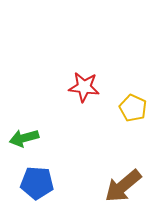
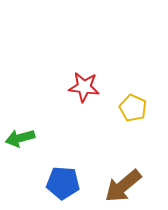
green arrow: moved 4 px left
blue pentagon: moved 26 px right
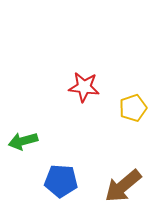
yellow pentagon: rotated 28 degrees clockwise
green arrow: moved 3 px right, 3 px down
blue pentagon: moved 2 px left, 2 px up
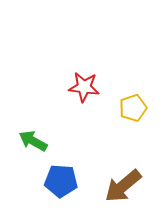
green arrow: moved 10 px right; rotated 44 degrees clockwise
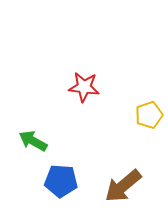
yellow pentagon: moved 16 px right, 7 px down
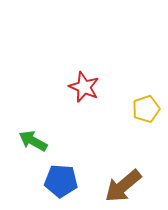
red star: rotated 16 degrees clockwise
yellow pentagon: moved 3 px left, 6 px up
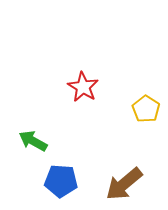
red star: moved 1 px left; rotated 8 degrees clockwise
yellow pentagon: rotated 20 degrees counterclockwise
brown arrow: moved 1 px right, 2 px up
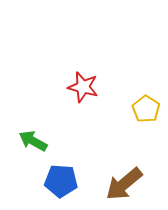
red star: rotated 16 degrees counterclockwise
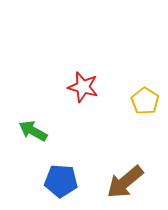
yellow pentagon: moved 1 px left, 8 px up
green arrow: moved 10 px up
brown arrow: moved 1 px right, 2 px up
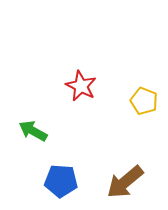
red star: moved 2 px left, 1 px up; rotated 12 degrees clockwise
yellow pentagon: moved 1 px left; rotated 12 degrees counterclockwise
